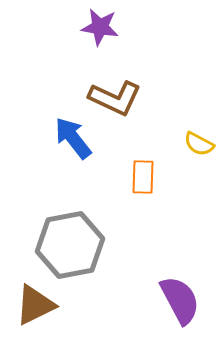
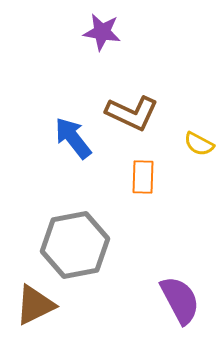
purple star: moved 2 px right, 5 px down
brown L-shape: moved 17 px right, 15 px down
gray hexagon: moved 5 px right
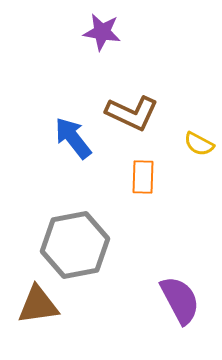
brown triangle: moved 3 px right; rotated 18 degrees clockwise
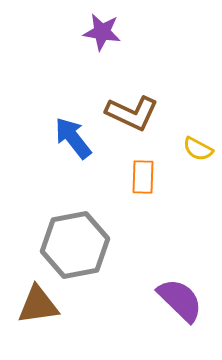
yellow semicircle: moved 1 px left, 5 px down
purple semicircle: rotated 18 degrees counterclockwise
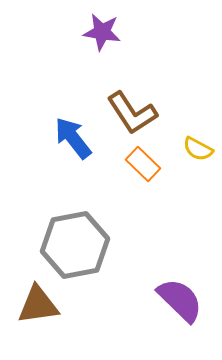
brown L-shape: rotated 32 degrees clockwise
orange rectangle: moved 13 px up; rotated 48 degrees counterclockwise
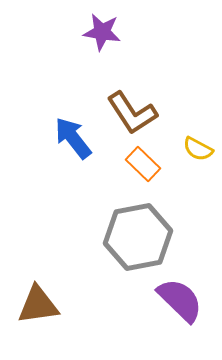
gray hexagon: moved 63 px right, 8 px up
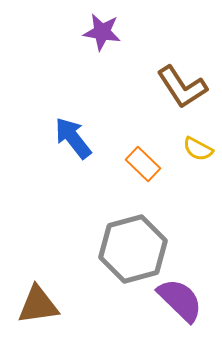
brown L-shape: moved 50 px right, 26 px up
gray hexagon: moved 5 px left, 12 px down; rotated 4 degrees counterclockwise
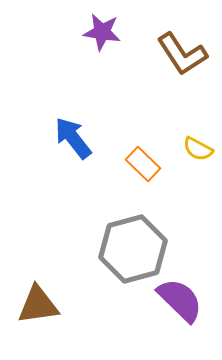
brown L-shape: moved 33 px up
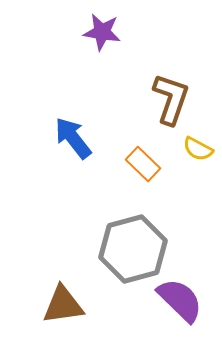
brown L-shape: moved 11 px left, 45 px down; rotated 128 degrees counterclockwise
brown triangle: moved 25 px right
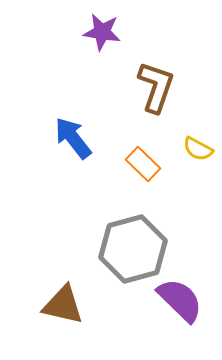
brown L-shape: moved 15 px left, 12 px up
brown triangle: rotated 21 degrees clockwise
